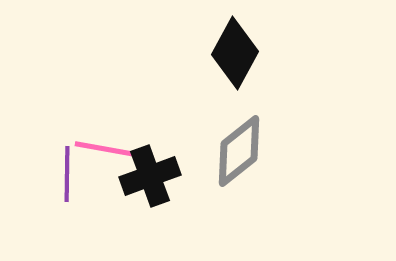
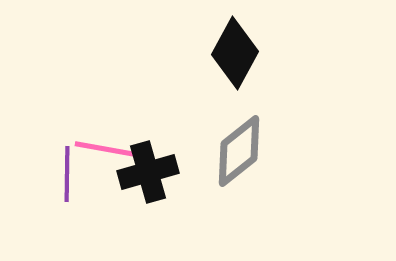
black cross: moved 2 px left, 4 px up; rotated 4 degrees clockwise
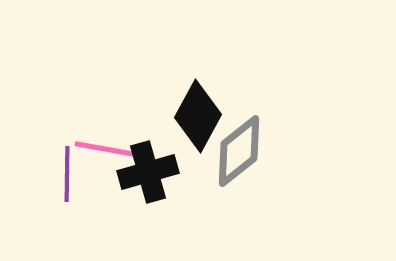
black diamond: moved 37 px left, 63 px down
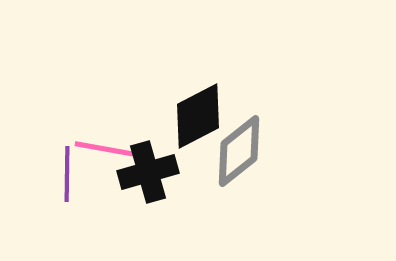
black diamond: rotated 34 degrees clockwise
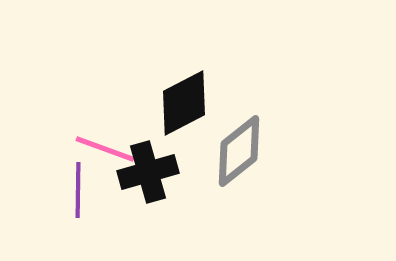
black diamond: moved 14 px left, 13 px up
pink line: rotated 10 degrees clockwise
purple line: moved 11 px right, 16 px down
